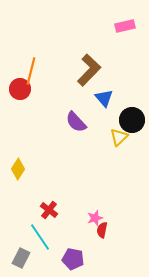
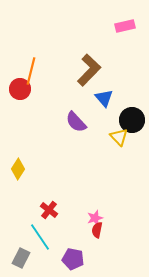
yellow triangle: rotated 30 degrees counterclockwise
red semicircle: moved 5 px left
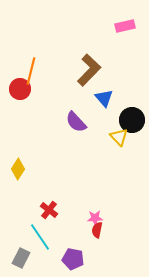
pink star: rotated 14 degrees clockwise
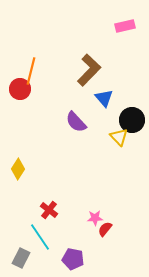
red semicircle: moved 8 px right, 1 px up; rotated 28 degrees clockwise
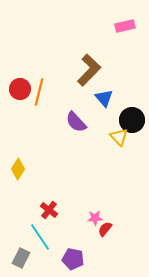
orange line: moved 8 px right, 21 px down
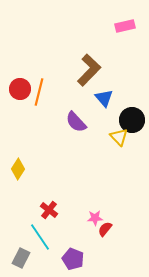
purple pentagon: rotated 10 degrees clockwise
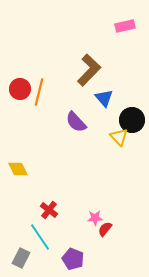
yellow diamond: rotated 60 degrees counterclockwise
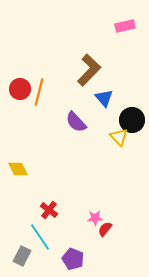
gray rectangle: moved 1 px right, 2 px up
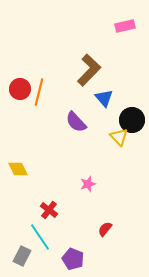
pink star: moved 7 px left, 34 px up; rotated 14 degrees counterclockwise
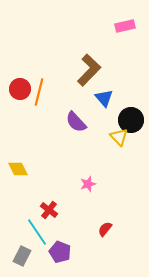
black circle: moved 1 px left
cyan line: moved 3 px left, 5 px up
purple pentagon: moved 13 px left, 7 px up
